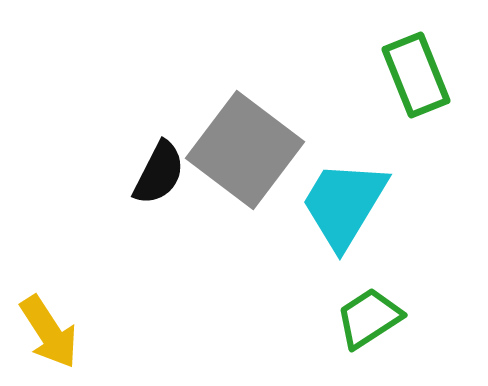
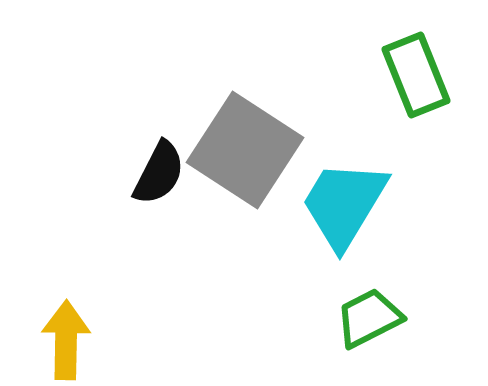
gray square: rotated 4 degrees counterclockwise
green trapezoid: rotated 6 degrees clockwise
yellow arrow: moved 17 px right, 8 px down; rotated 146 degrees counterclockwise
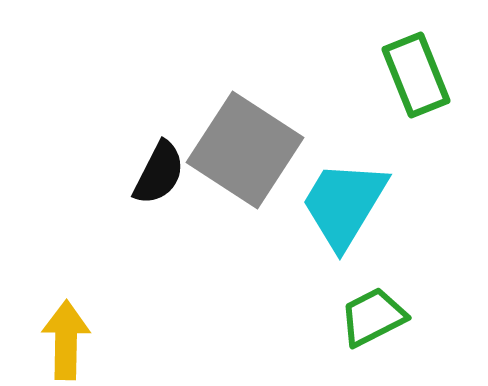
green trapezoid: moved 4 px right, 1 px up
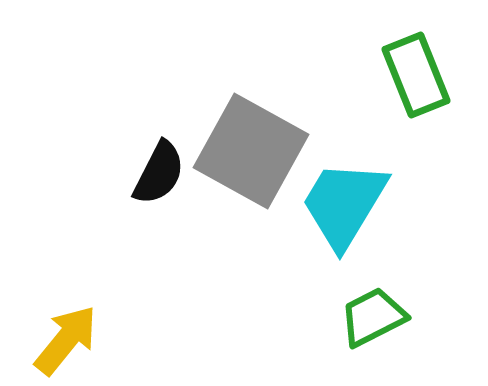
gray square: moved 6 px right, 1 px down; rotated 4 degrees counterclockwise
yellow arrow: rotated 38 degrees clockwise
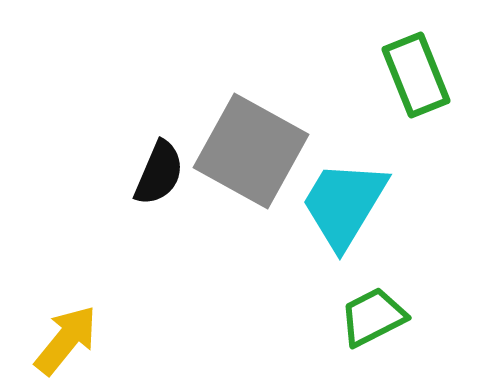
black semicircle: rotated 4 degrees counterclockwise
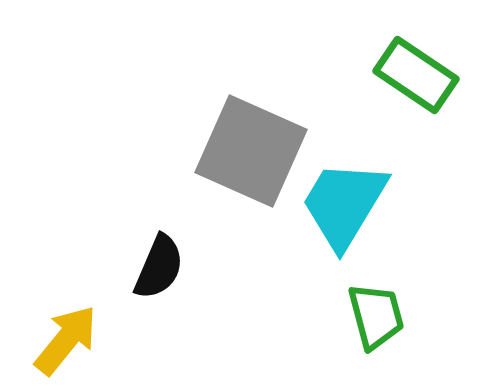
green rectangle: rotated 34 degrees counterclockwise
gray square: rotated 5 degrees counterclockwise
black semicircle: moved 94 px down
green trapezoid: moved 3 px right, 1 px up; rotated 102 degrees clockwise
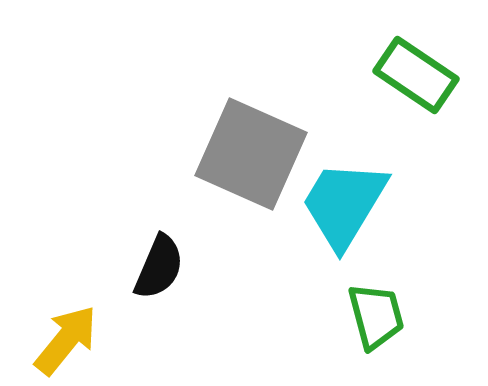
gray square: moved 3 px down
